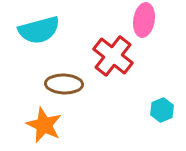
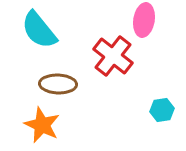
cyan semicircle: rotated 66 degrees clockwise
brown ellipse: moved 6 px left
cyan hexagon: rotated 15 degrees clockwise
orange star: moved 2 px left
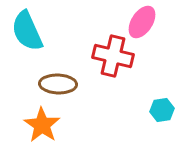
pink ellipse: moved 2 px left, 2 px down; rotated 24 degrees clockwise
cyan semicircle: moved 12 px left, 1 px down; rotated 15 degrees clockwise
red cross: rotated 24 degrees counterclockwise
orange star: rotated 9 degrees clockwise
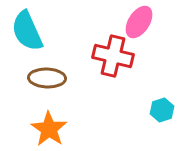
pink ellipse: moved 3 px left
brown ellipse: moved 11 px left, 6 px up
cyan hexagon: rotated 10 degrees counterclockwise
orange star: moved 7 px right, 4 px down
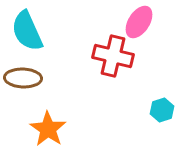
brown ellipse: moved 24 px left
orange star: moved 1 px left
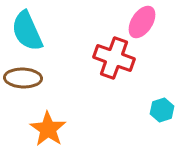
pink ellipse: moved 3 px right
red cross: moved 1 px right, 2 px down; rotated 6 degrees clockwise
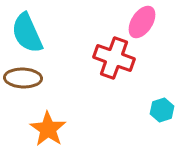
cyan semicircle: moved 2 px down
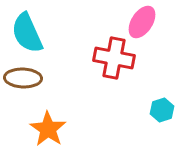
red cross: rotated 9 degrees counterclockwise
